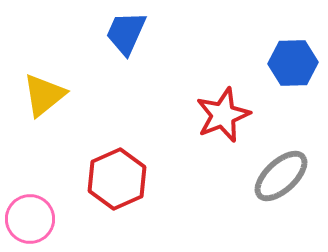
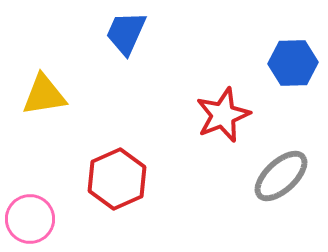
yellow triangle: rotated 30 degrees clockwise
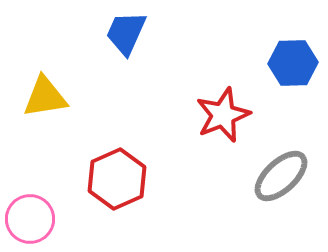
yellow triangle: moved 1 px right, 2 px down
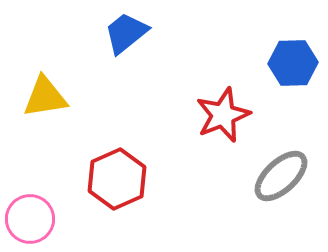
blue trapezoid: rotated 27 degrees clockwise
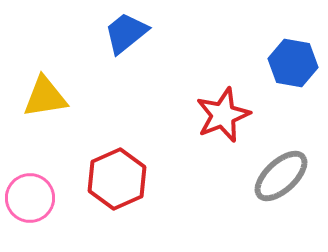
blue hexagon: rotated 12 degrees clockwise
pink circle: moved 21 px up
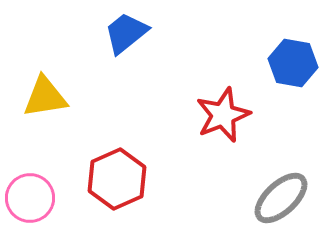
gray ellipse: moved 22 px down
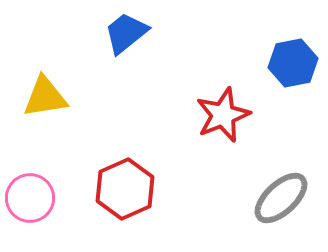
blue hexagon: rotated 21 degrees counterclockwise
red hexagon: moved 8 px right, 10 px down
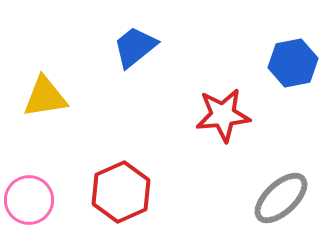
blue trapezoid: moved 9 px right, 14 px down
red star: rotated 16 degrees clockwise
red hexagon: moved 4 px left, 3 px down
pink circle: moved 1 px left, 2 px down
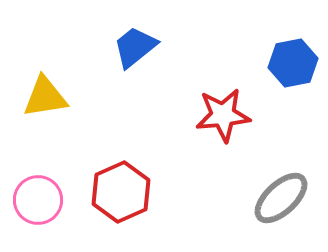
pink circle: moved 9 px right
